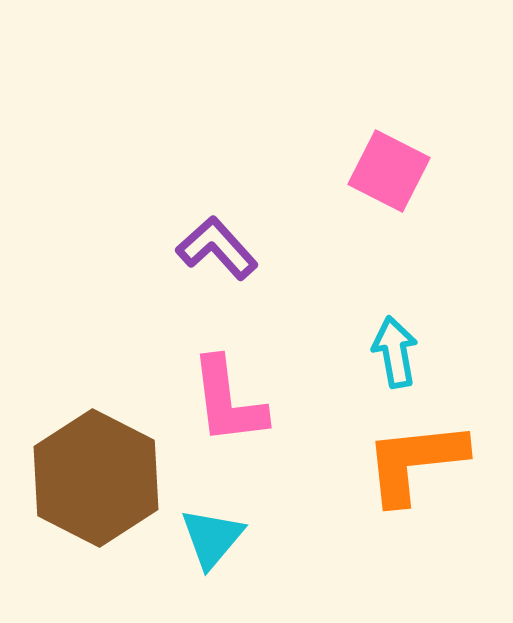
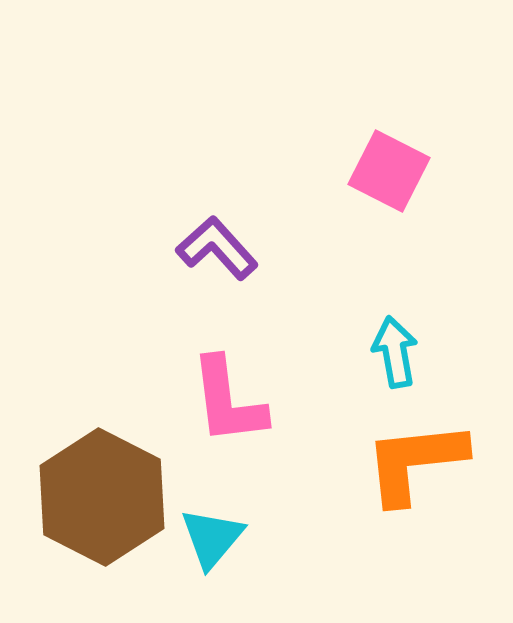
brown hexagon: moved 6 px right, 19 px down
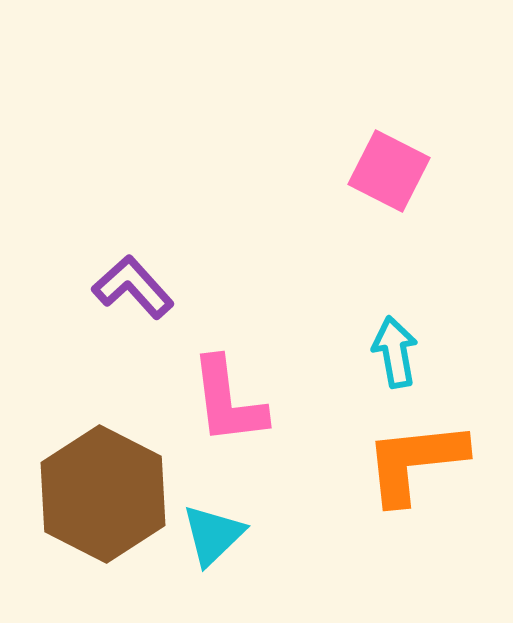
purple L-shape: moved 84 px left, 39 px down
brown hexagon: moved 1 px right, 3 px up
cyan triangle: moved 1 px right, 3 px up; rotated 6 degrees clockwise
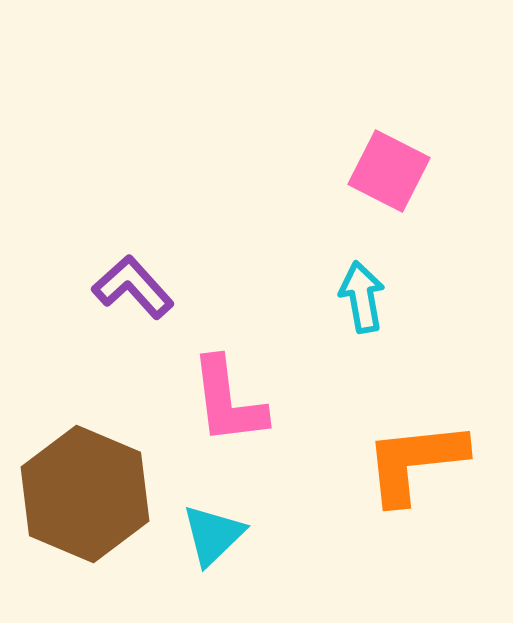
cyan arrow: moved 33 px left, 55 px up
brown hexagon: moved 18 px left; rotated 4 degrees counterclockwise
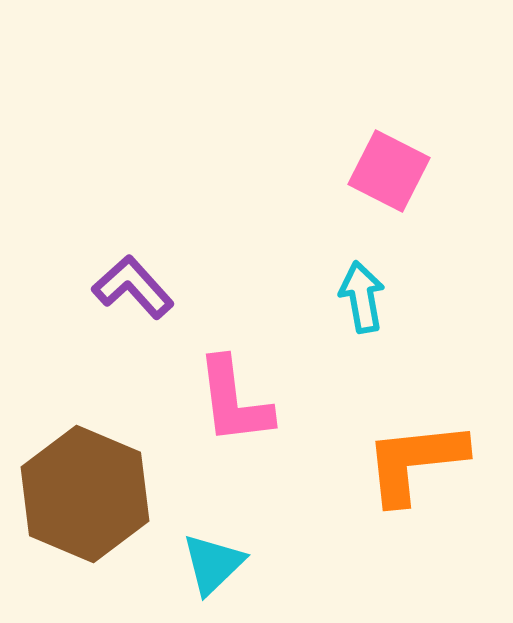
pink L-shape: moved 6 px right
cyan triangle: moved 29 px down
